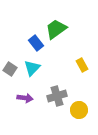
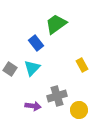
green trapezoid: moved 5 px up
purple arrow: moved 8 px right, 8 px down
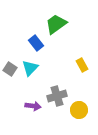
cyan triangle: moved 2 px left
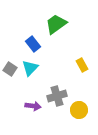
blue rectangle: moved 3 px left, 1 px down
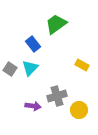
yellow rectangle: rotated 32 degrees counterclockwise
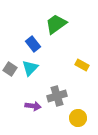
yellow circle: moved 1 px left, 8 px down
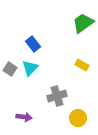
green trapezoid: moved 27 px right, 1 px up
purple arrow: moved 9 px left, 11 px down
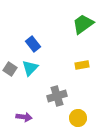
green trapezoid: moved 1 px down
yellow rectangle: rotated 40 degrees counterclockwise
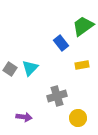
green trapezoid: moved 2 px down
blue rectangle: moved 28 px right, 1 px up
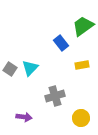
gray cross: moved 2 px left
yellow circle: moved 3 px right
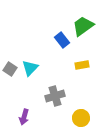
blue rectangle: moved 1 px right, 3 px up
purple arrow: rotated 98 degrees clockwise
